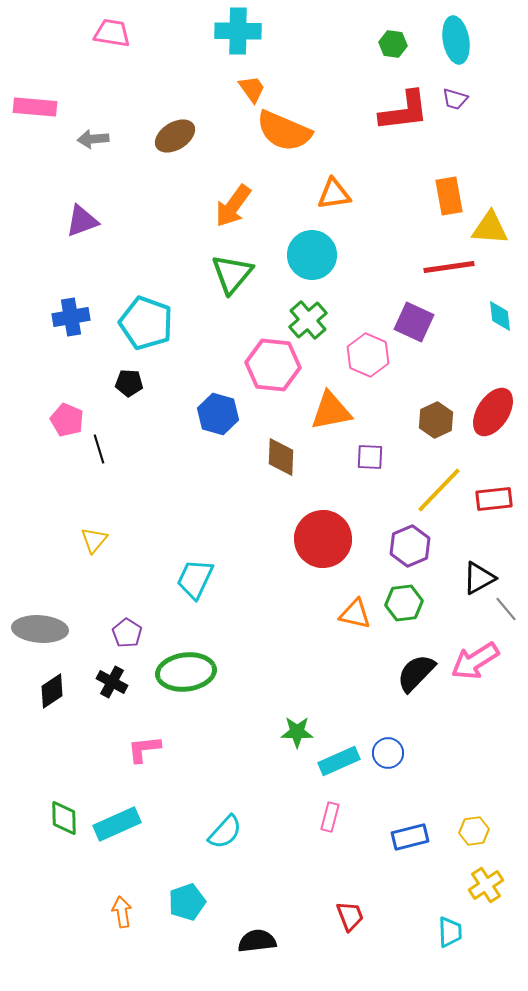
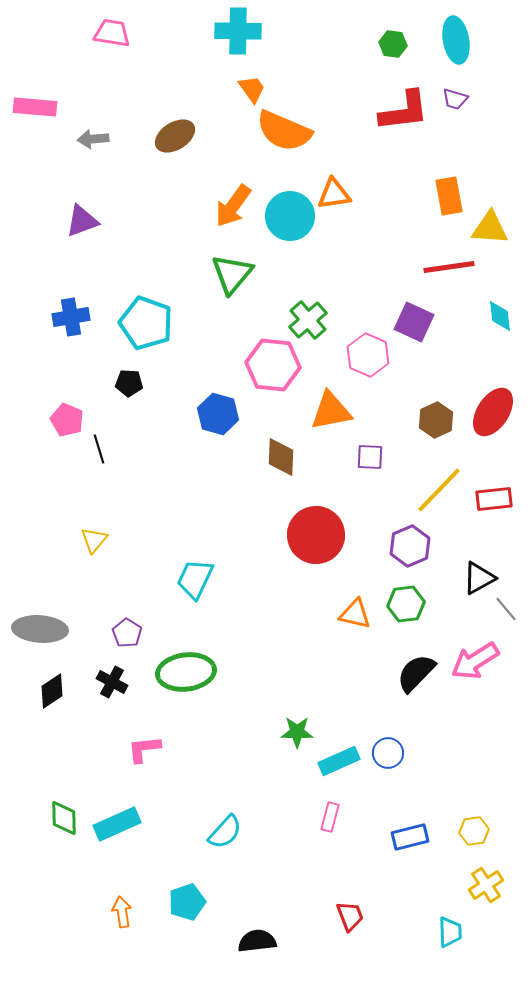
cyan circle at (312, 255): moved 22 px left, 39 px up
red circle at (323, 539): moved 7 px left, 4 px up
green hexagon at (404, 603): moved 2 px right, 1 px down
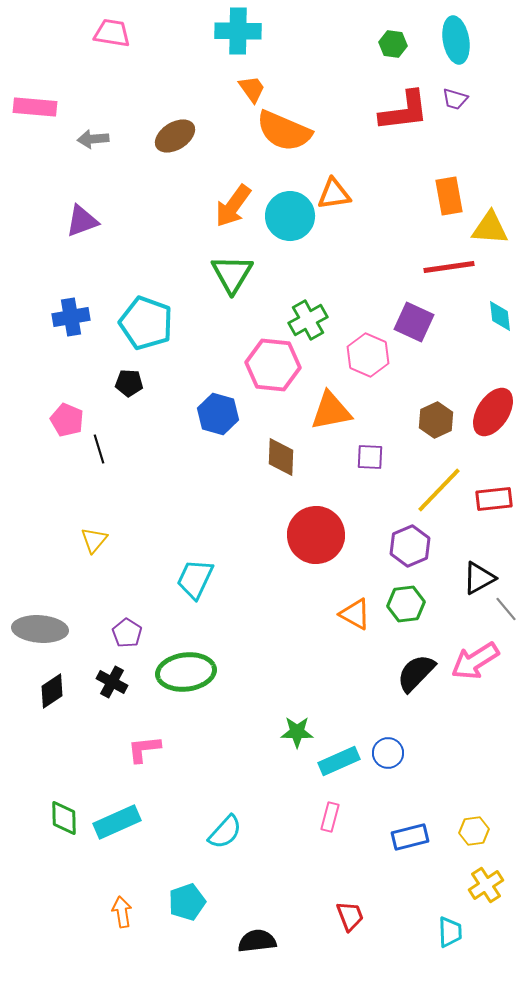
green triangle at (232, 274): rotated 9 degrees counterclockwise
green cross at (308, 320): rotated 12 degrees clockwise
orange triangle at (355, 614): rotated 16 degrees clockwise
cyan rectangle at (117, 824): moved 2 px up
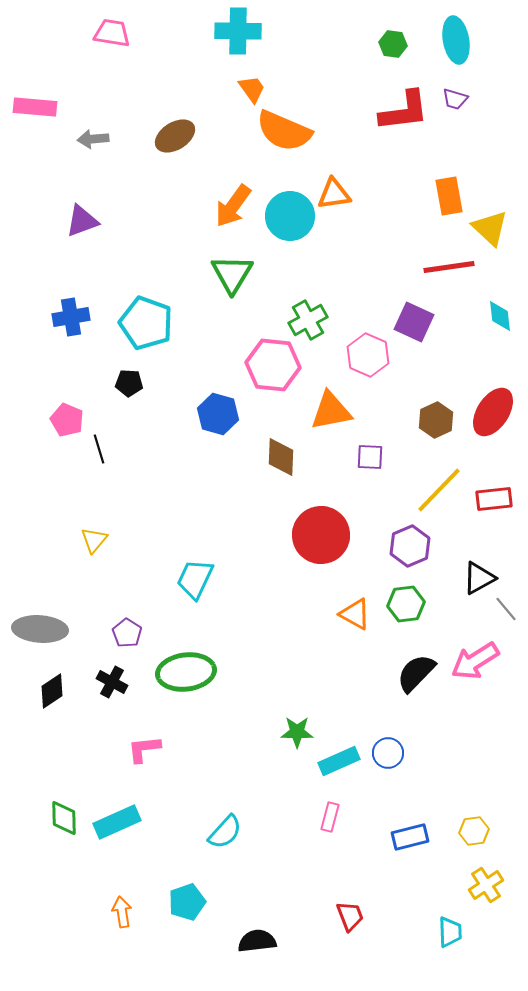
yellow triangle at (490, 228): rotated 39 degrees clockwise
red circle at (316, 535): moved 5 px right
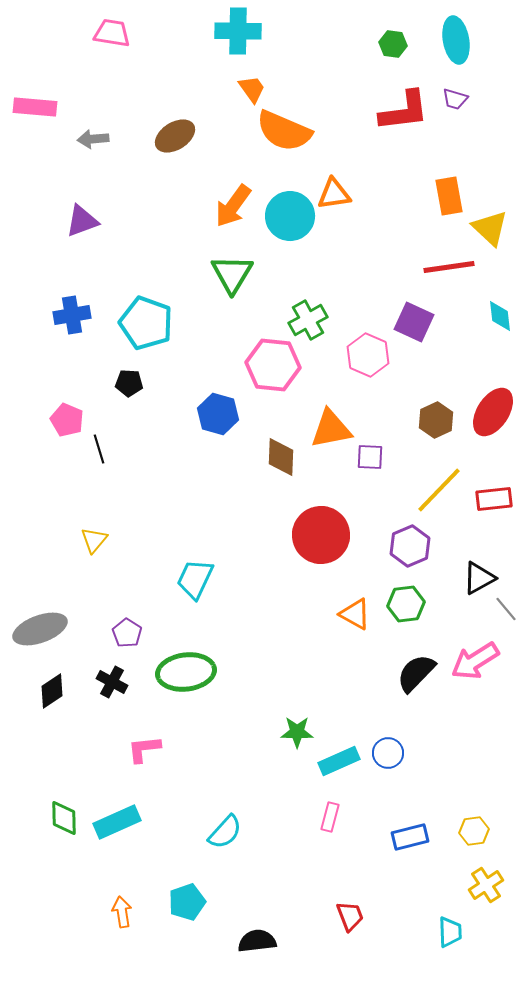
blue cross at (71, 317): moved 1 px right, 2 px up
orange triangle at (331, 411): moved 18 px down
gray ellipse at (40, 629): rotated 24 degrees counterclockwise
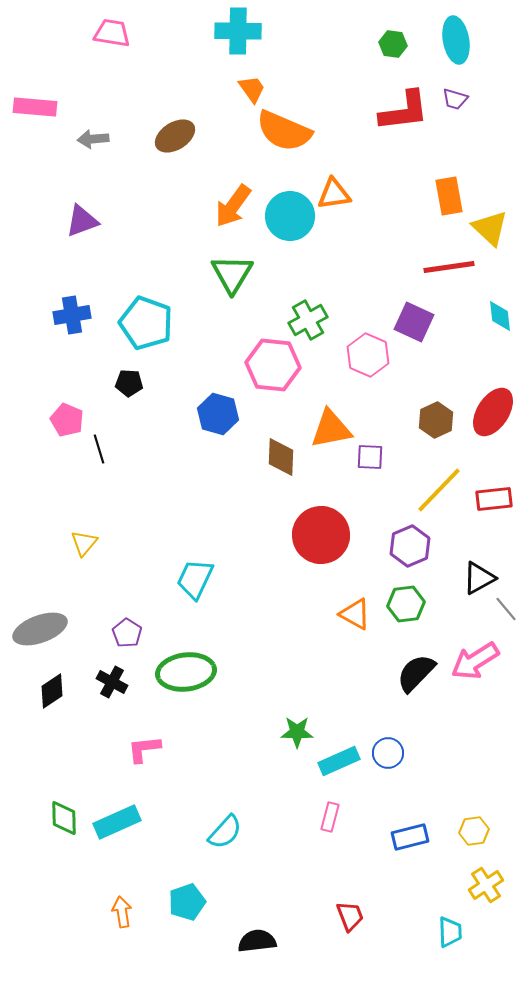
yellow triangle at (94, 540): moved 10 px left, 3 px down
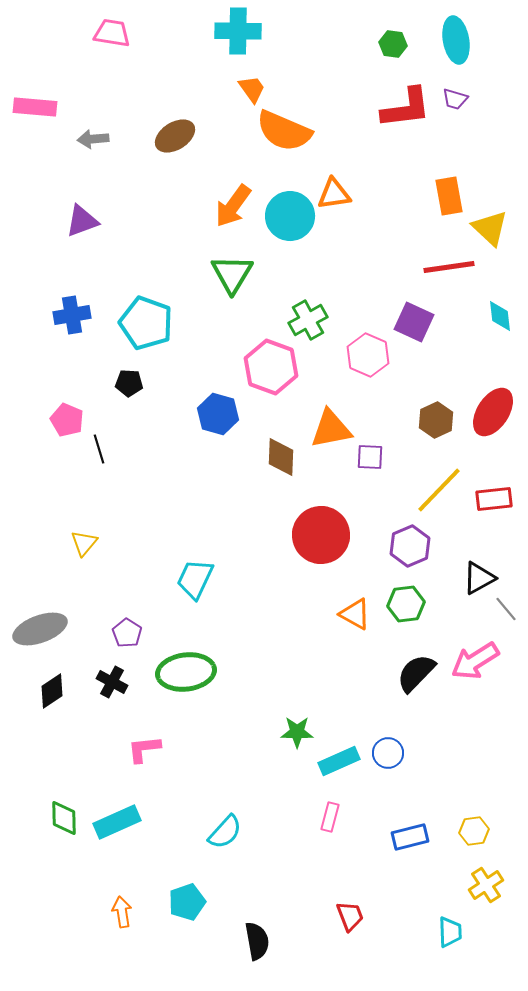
red L-shape at (404, 111): moved 2 px right, 3 px up
pink hexagon at (273, 365): moved 2 px left, 2 px down; rotated 14 degrees clockwise
black semicircle at (257, 941): rotated 87 degrees clockwise
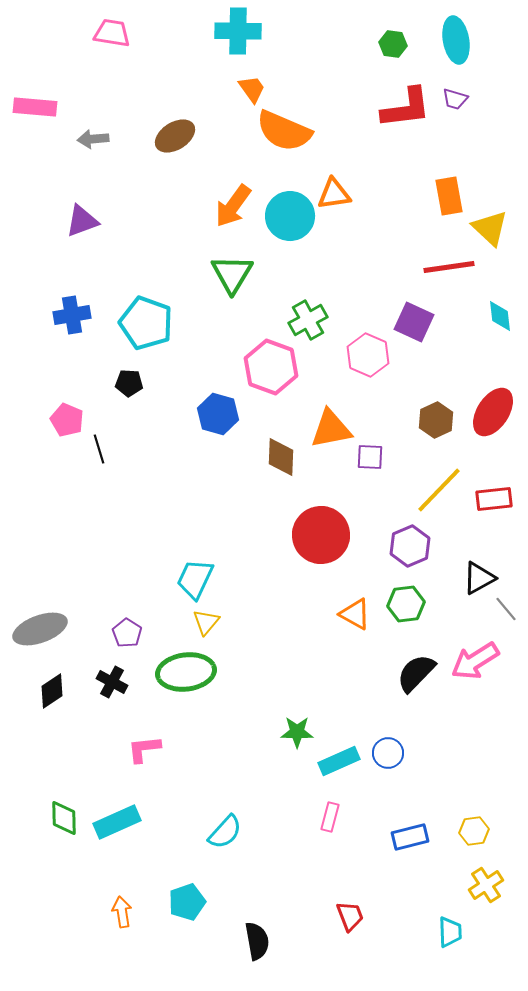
yellow triangle at (84, 543): moved 122 px right, 79 px down
